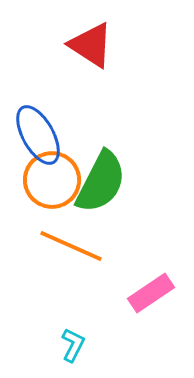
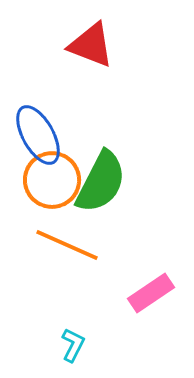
red triangle: rotated 12 degrees counterclockwise
orange line: moved 4 px left, 1 px up
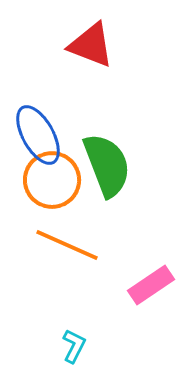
green semicircle: moved 6 px right, 17 px up; rotated 48 degrees counterclockwise
pink rectangle: moved 8 px up
cyan L-shape: moved 1 px right, 1 px down
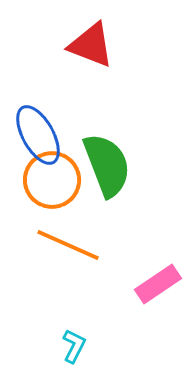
orange line: moved 1 px right
pink rectangle: moved 7 px right, 1 px up
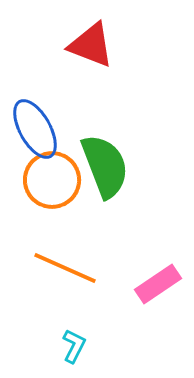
blue ellipse: moved 3 px left, 6 px up
green semicircle: moved 2 px left, 1 px down
orange line: moved 3 px left, 23 px down
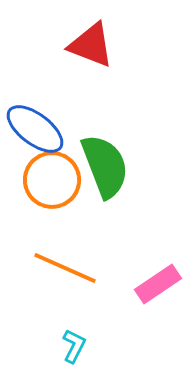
blue ellipse: rotated 24 degrees counterclockwise
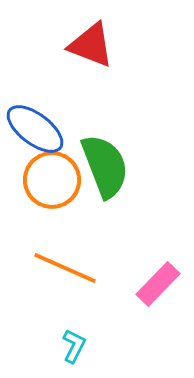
pink rectangle: rotated 12 degrees counterclockwise
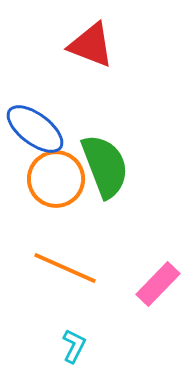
orange circle: moved 4 px right, 1 px up
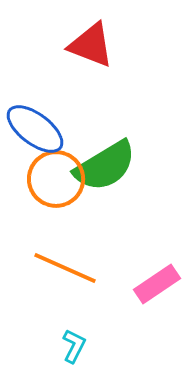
green semicircle: rotated 80 degrees clockwise
pink rectangle: moved 1 px left; rotated 12 degrees clockwise
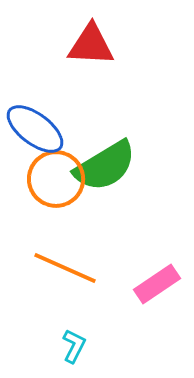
red triangle: rotated 18 degrees counterclockwise
